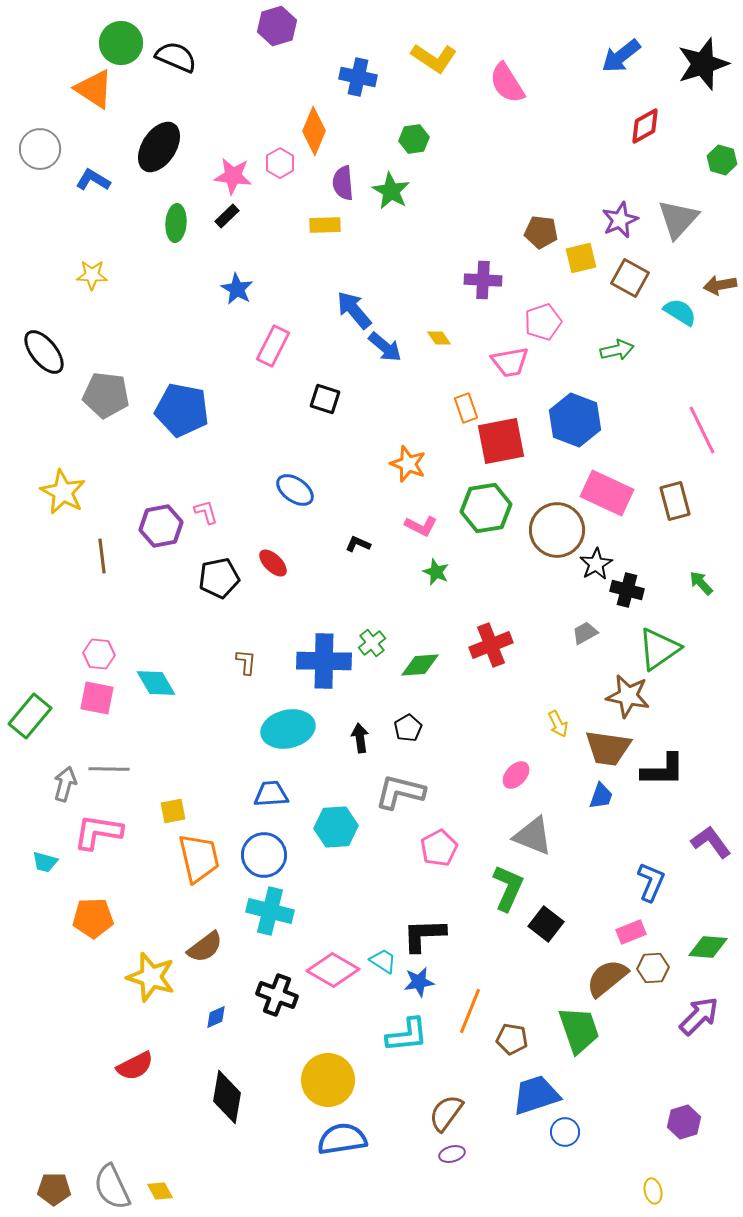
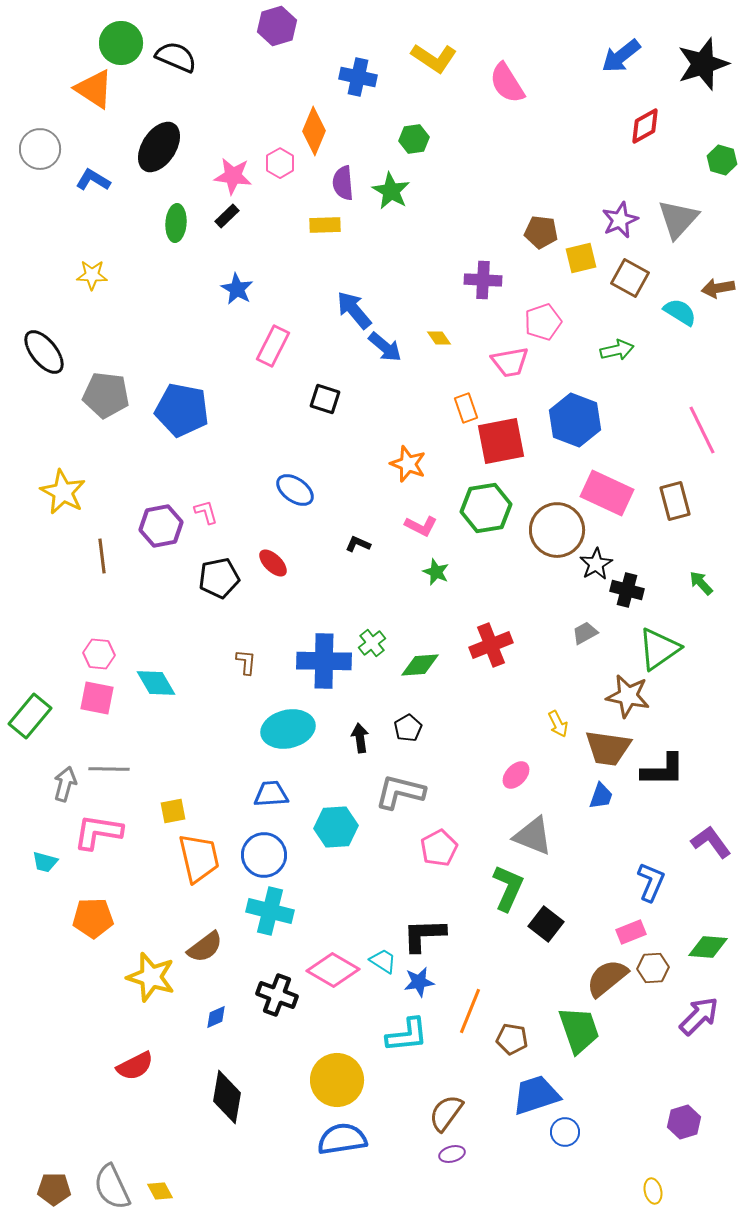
brown arrow at (720, 285): moved 2 px left, 3 px down
yellow circle at (328, 1080): moved 9 px right
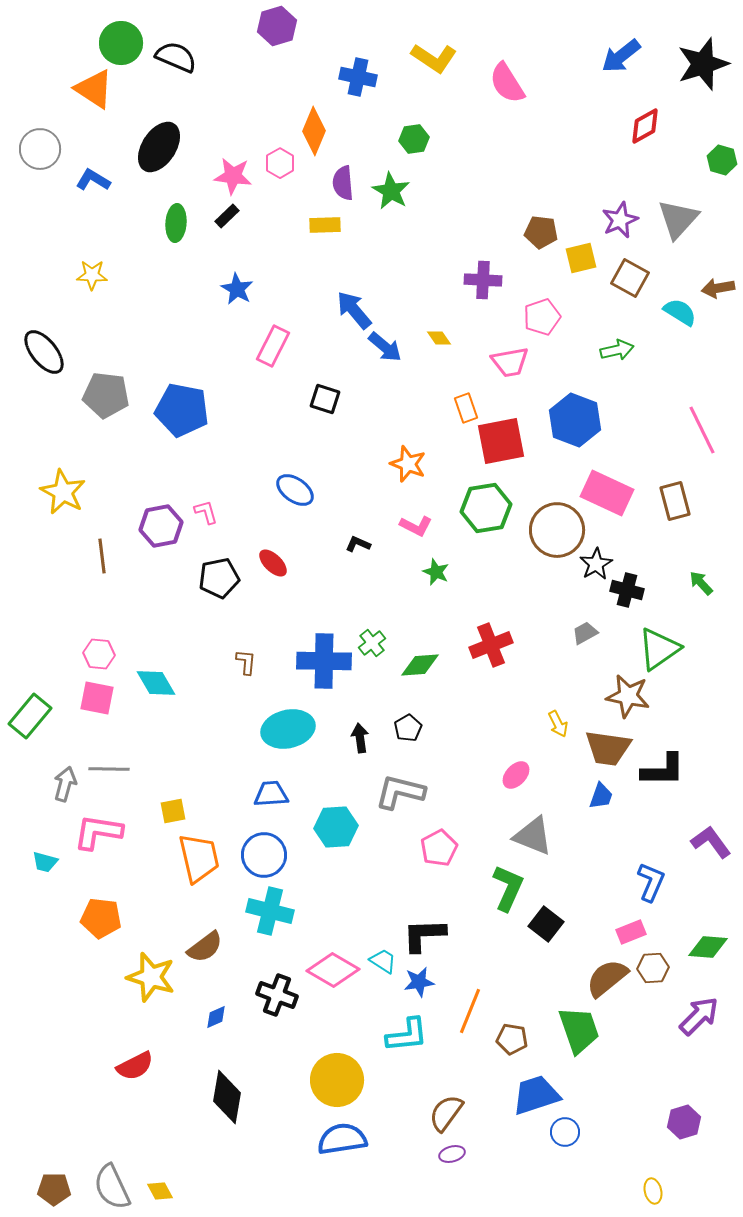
pink pentagon at (543, 322): moved 1 px left, 5 px up
pink L-shape at (421, 526): moved 5 px left
orange pentagon at (93, 918): moved 8 px right; rotated 9 degrees clockwise
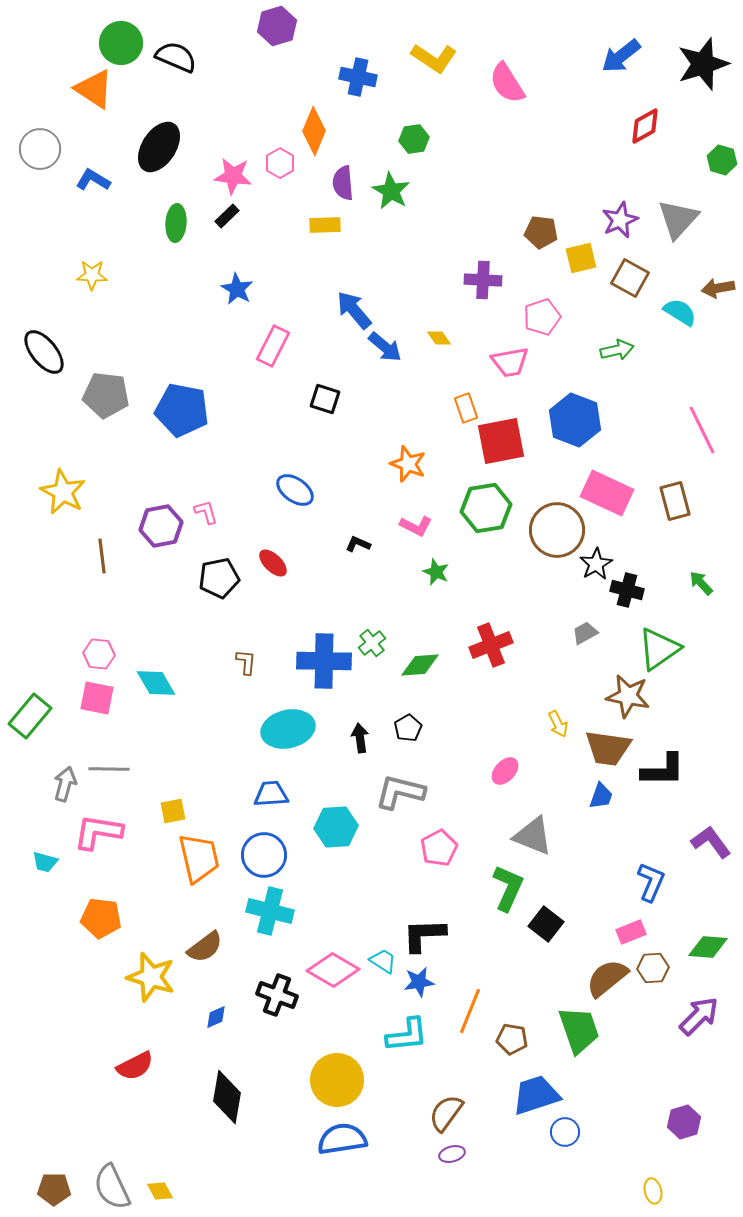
pink ellipse at (516, 775): moved 11 px left, 4 px up
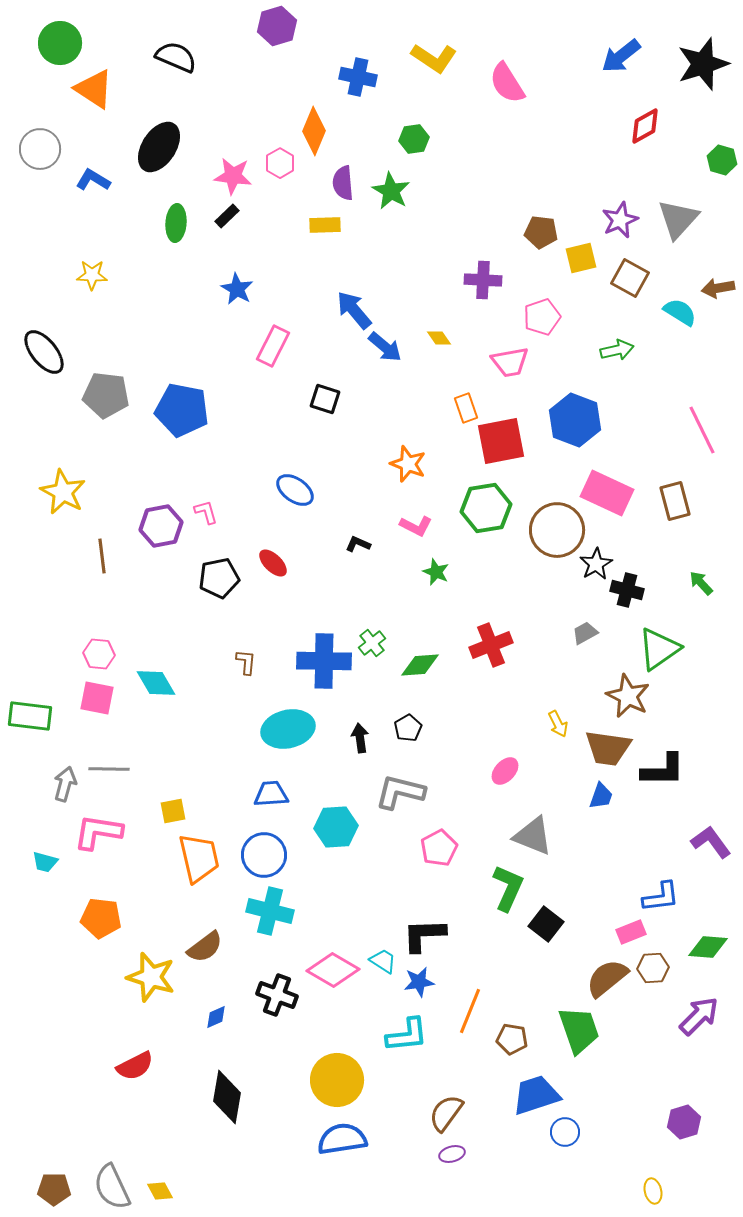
green circle at (121, 43): moved 61 px left
brown star at (628, 696): rotated 15 degrees clockwise
green rectangle at (30, 716): rotated 57 degrees clockwise
blue L-shape at (651, 882): moved 10 px right, 15 px down; rotated 60 degrees clockwise
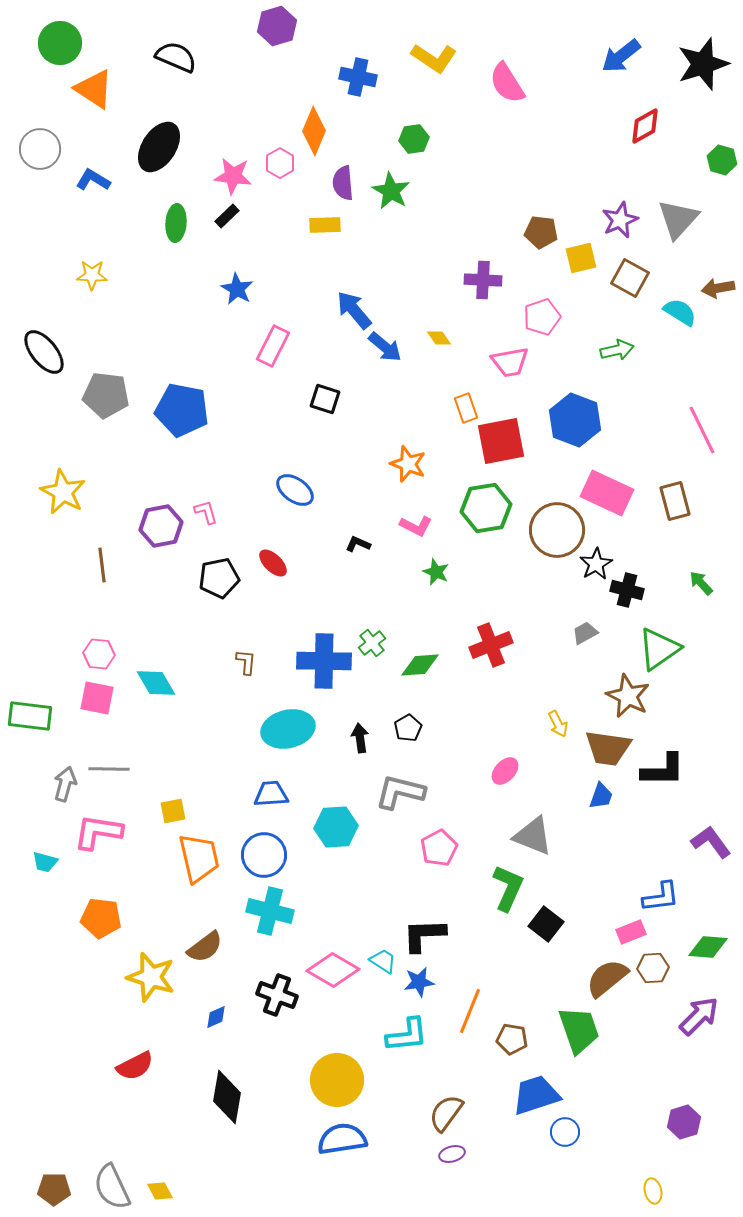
brown line at (102, 556): moved 9 px down
